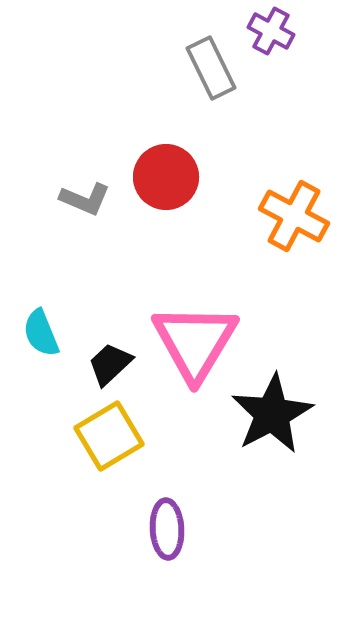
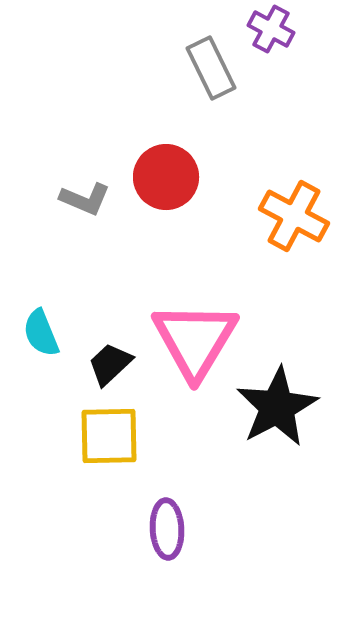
purple cross: moved 2 px up
pink triangle: moved 2 px up
black star: moved 5 px right, 7 px up
yellow square: rotated 30 degrees clockwise
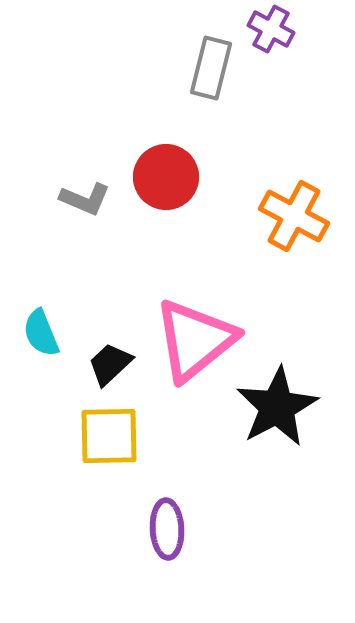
gray rectangle: rotated 40 degrees clockwise
pink triangle: rotated 20 degrees clockwise
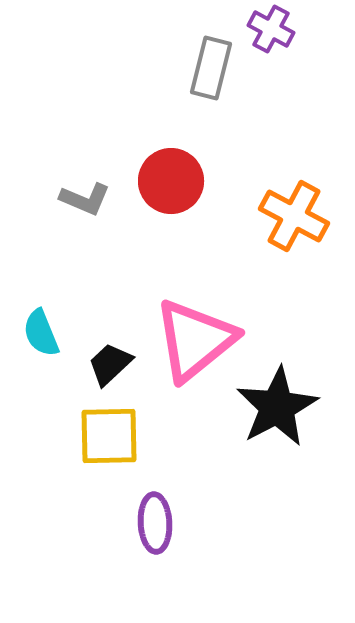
red circle: moved 5 px right, 4 px down
purple ellipse: moved 12 px left, 6 px up
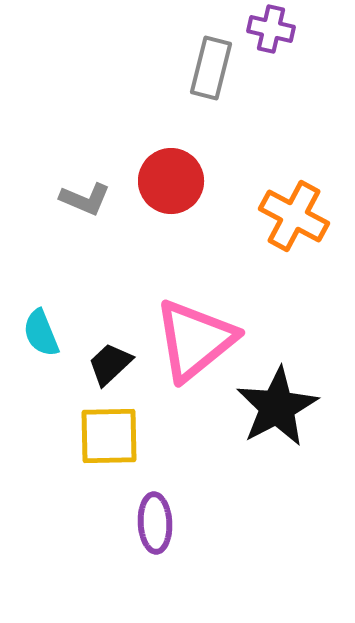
purple cross: rotated 15 degrees counterclockwise
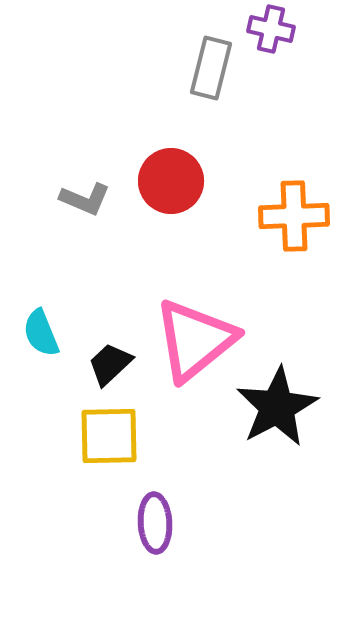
orange cross: rotated 30 degrees counterclockwise
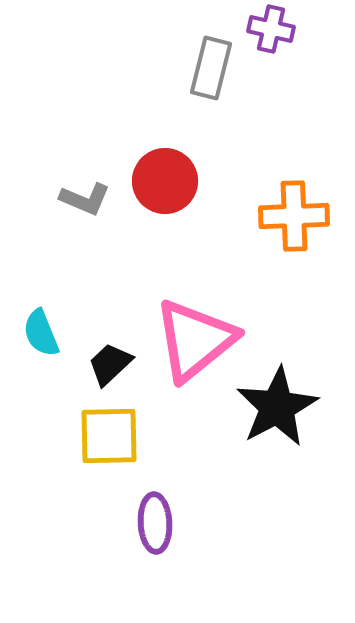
red circle: moved 6 px left
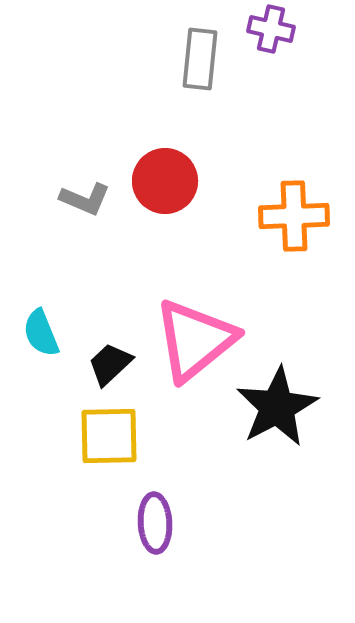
gray rectangle: moved 11 px left, 9 px up; rotated 8 degrees counterclockwise
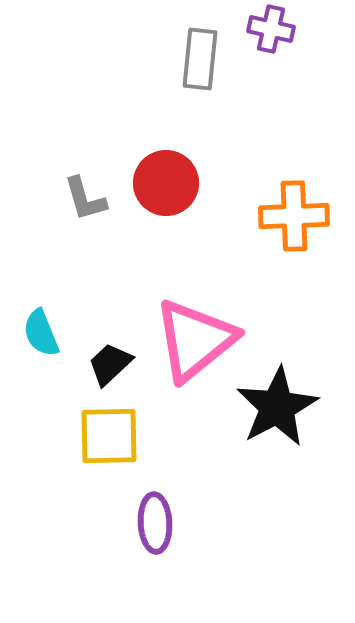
red circle: moved 1 px right, 2 px down
gray L-shape: rotated 51 degrees clockwise
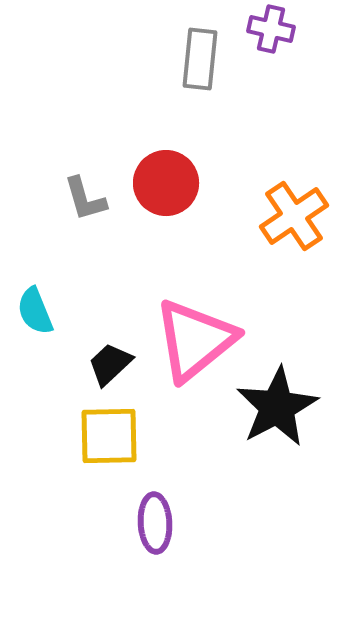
orange cross: rotated 32 degrees counterclockwise
cyan semicircle: moved 6 px left, 22 px up
